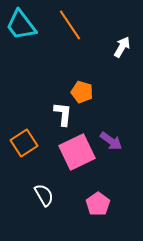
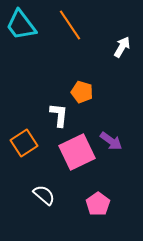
white L-shape: moved 4 px left, 1 px down
white semicircle: rotated 20 degrees counterclockwise
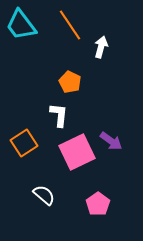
white arrow: moved 21 px left; rotated 15 degrees counterclockwise
orange pentagon: moved 12 px left, 10 px up; rotated 10 degrees clockwise
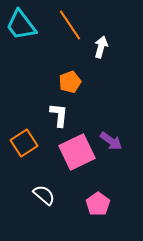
orange pentagon: rotated 25 degrees clockwise
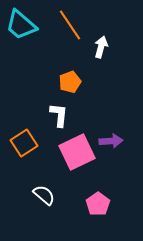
cyan trapezoid: rotated 12 degrees counterclockwise
purple arrow: rotated 40 degrees counterclockwise
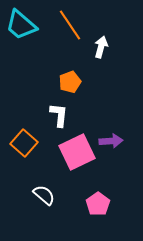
orange square: rotated 16 degrees counterclockwise
